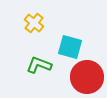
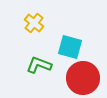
red circle: moved 4 px left, 1 px down
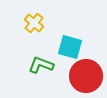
green L-shape: moved 2 px right
red circle: moved 3 px right, 2 px up
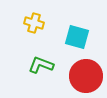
yellow cross: rotated 24 degrees counterclockwise
cyan square: moved 7 px right, 10 px up
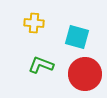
yellow cross: rotated 12 degrees counterclockwise
red circle: moved 1 px left, 2 px up
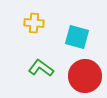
green L-shape: moved 3 px down; rotated 15 degrees clockwise
red circle: moved 2 px down
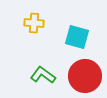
green L-shape: moved 2 px right, 7 px down
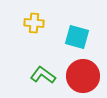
red circle: moved 2 px left
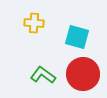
red circle: moved 2 px up
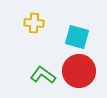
red circle: moved 4 px left, 3 px up
